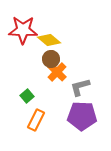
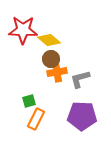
orange cross: rotated 36 degrees clockwise
gray L-shape: moved 8 px up
green square: moved 2 px right, 5 px down; rotated 24 degrees clockwise
orange rectangle: moved 1 px up
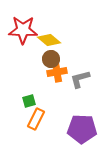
purple pentagon: moved 13 px down
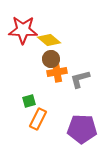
orange rectangle: moved 2 px right
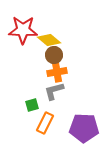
brown circle: moved 3 px right, 4 px up
gray L-shape: moved 26 px left, 12 px down
green square: moved 3 px right, 4 px down
orange rectangle: moved 7 px right, 4 px down
purple pentagon: moved 2 px right, 1 px up
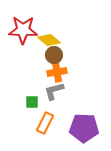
green square: moved 3 px up; rotated 16 degrees clockwise
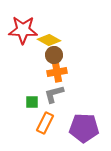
yellow diamond: rotated 10 degrees counterclockwise
gray L-shape: moved 3 px down
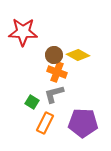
red star: moved 2 px down
yellow diamond: moved 29 px right, 15 px down
orange cross: rotated 30 degrees clockwise
green square: rotated 32 degrees clockwise
purple pentagon: moved 1 px left, 5 px up
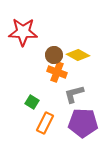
gray L-shape: moved 20 px right
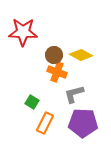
yellow diamond: moved 3 px right
